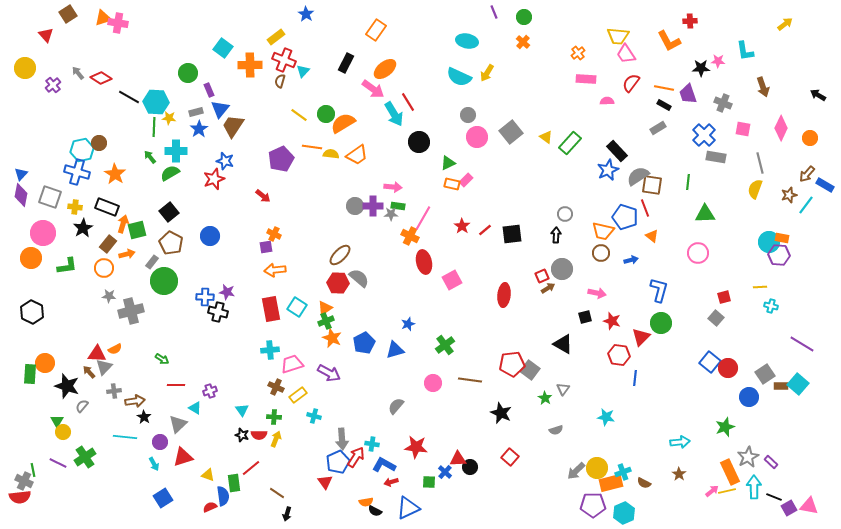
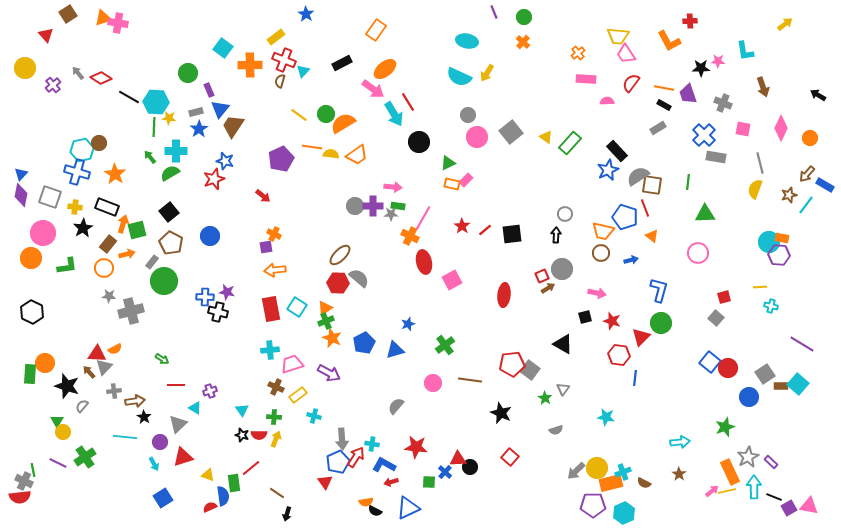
black rectangle at (346, 63): moved 4 px left; rotated 36 degrees clockwise
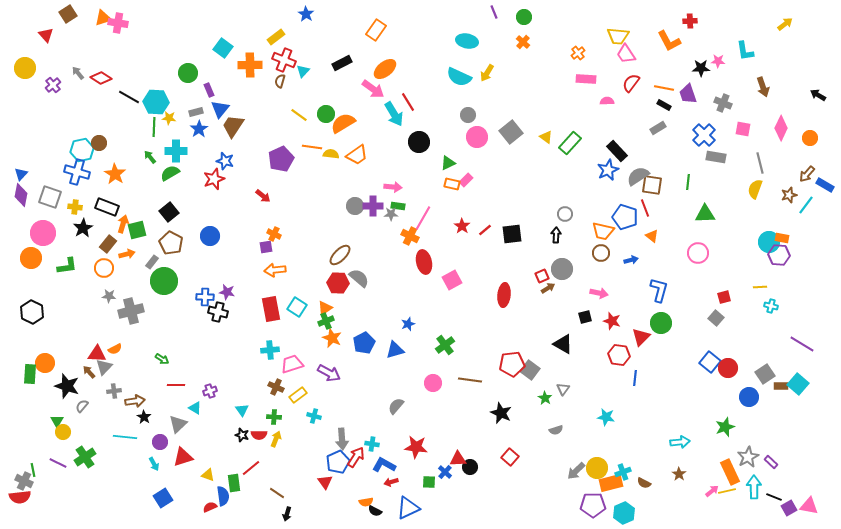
pink arrow at (597, 293): moved 2 px right
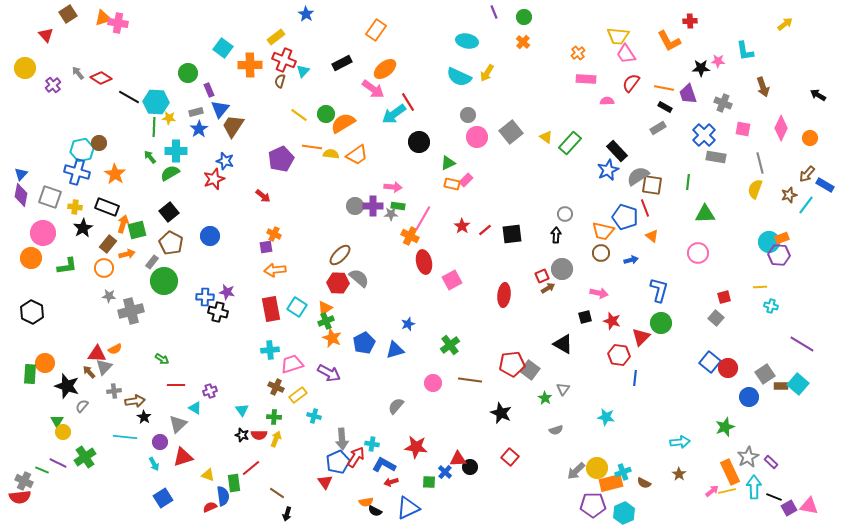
black rectangle at (664, 105): moved 1 px right, 2 px down
cyan arrow at (394, 114): rotated 85 degrees clockwise
orange rectangle at (782, 238): rotated 32 degrees counterclockwise
green cross at (445, 345): moved 5 px right
green line at (33, 470): moved 9 px right; rotated 56 degrees counterclockwise
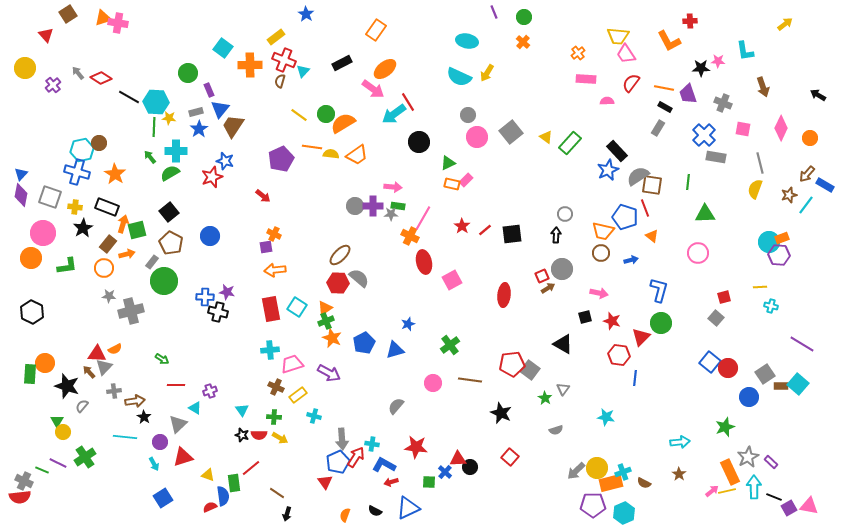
gray rectangle at (658, 128): rotated 28 degrees counterclockwise
red star at (214, 179): moved 2 px left, 2 px up
yellow arrow at (276, 439): moved 4 px right, 1 px up; rotated 98 degrees clockwise
orange semicircle at (366, 502): moved 21 px left, 13 px down; rotated 120 degrees clockwise
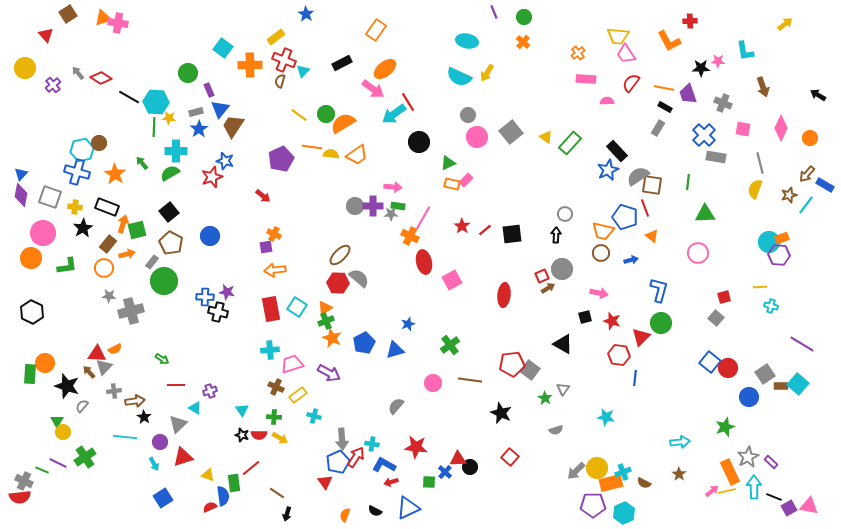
green arrow at (150, 157): moved 8 px left, 6 px down
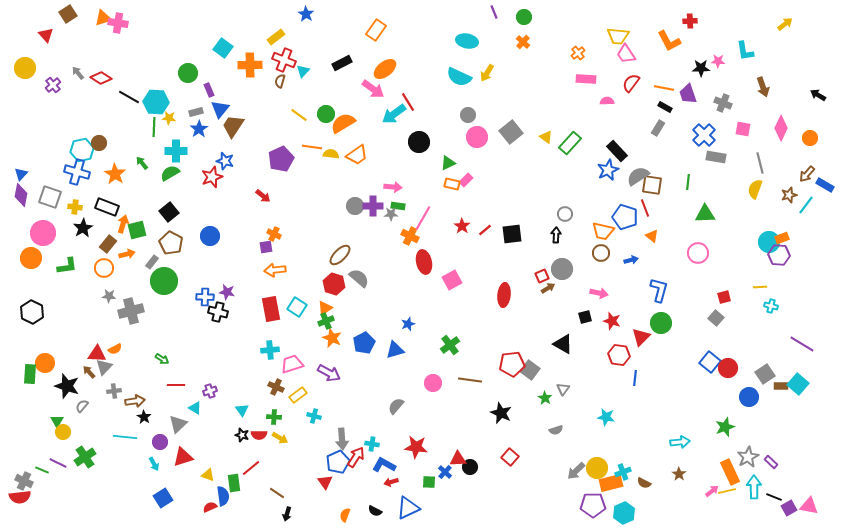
red hexagon at (338, 283): moved 4 px left, 1 px down; rotated 15 degrees clockwise
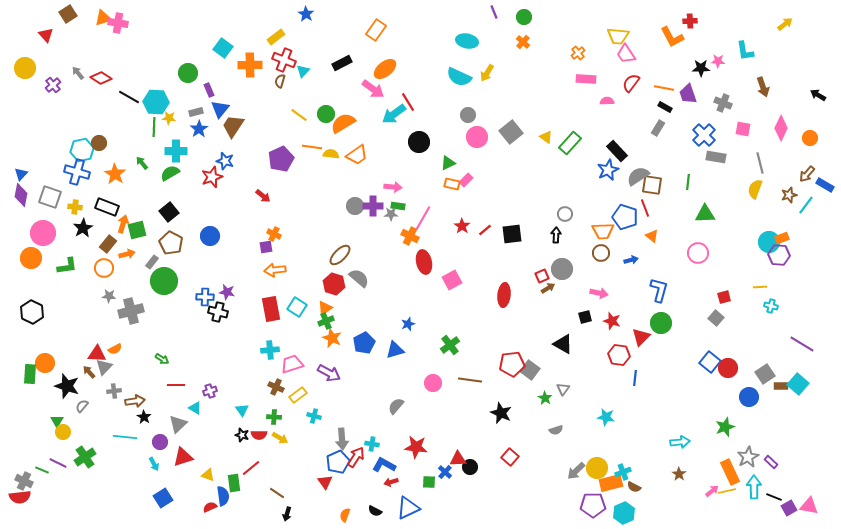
orange L-shape at (669, 41): moved 3 px right, 4 px up
orange trapezoid at (603, 231): rotated 15 degrees counterclockwise
brown semicircle at (644, 483): moved 10 px left, 4 px down
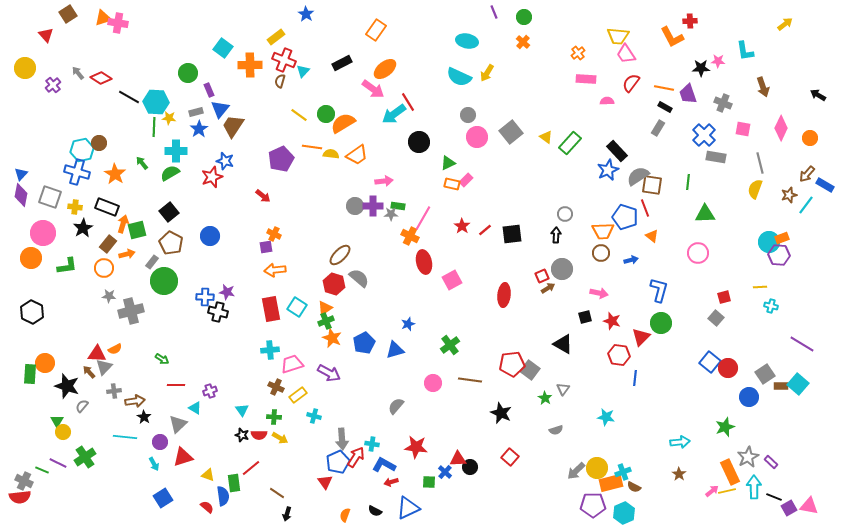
pink arrow at (393, 187): moved 9 px left, 6 px up; rotated 12 degrees counterclockwise
red semicircle at (210, 507): moved 3 px left; rotated 64 degrees clockwise
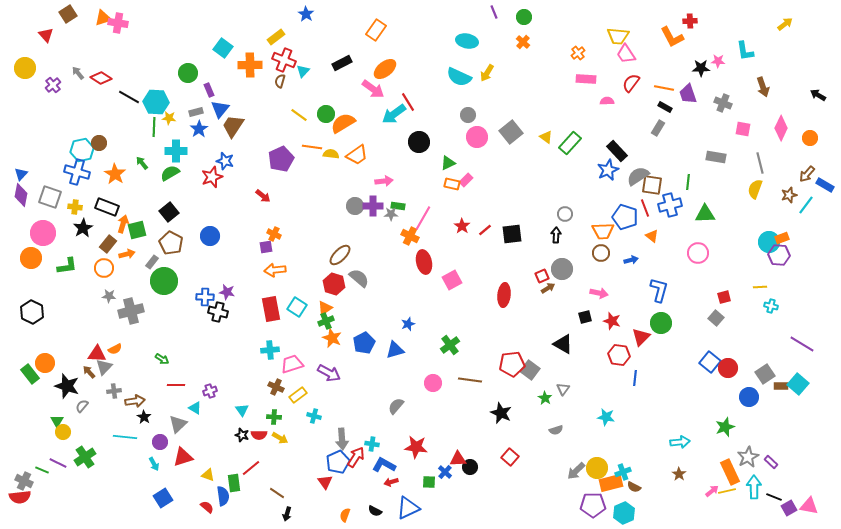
blue cross at (704, 135): moved 34 px left, 70 px down; rotated 30 degrees clockwise
green rectangle at (30, 374): rotated 42 degrees counterclockwise
